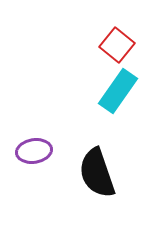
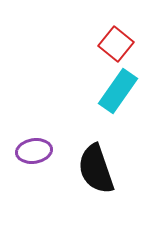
red square: moved 1 px left, 1 px up
black semicircle: moved 1 px left, 4 px up
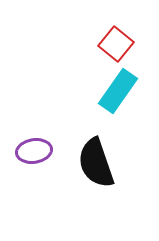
black semicircle: moved 6 px up
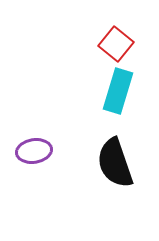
cyan rectangle: rotated 18 degrees counterclockwise
black semicircle: moved 19 px right
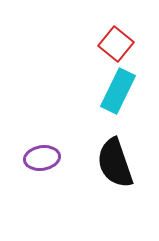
cyan rectangle: rotated 9 degrees clockwise
purple ellipse: moved 8 px right, 7 px down
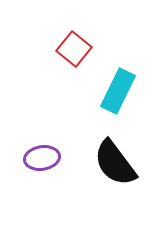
red square: moved 42 px left, 5 px down
black semicircle: rotated 18 degrees counterclockwise
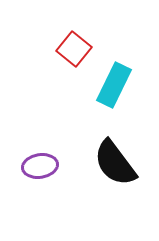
cyan rectangle: moved 4 px left, 6 px up
purple ellipse: moved 2 px left, 8 px down
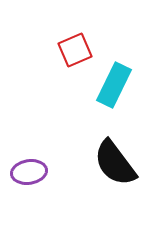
red square: moved 1 px right, 1 px down; rotated 28 degrees clockwise
purple ellipse: moved 11 px left, 6 px down
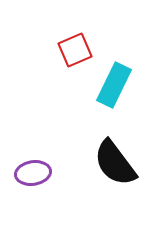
purple ellipse: moved 4 px right, 1 px down
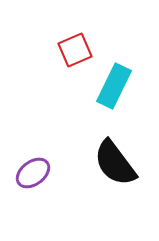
cyan rectangle: moved 1 px down
purple ellipse: rotated 28 degrees counterclockwise
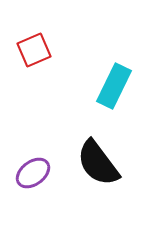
red square: moved 41 px left
black semicircle: moved 17 px left
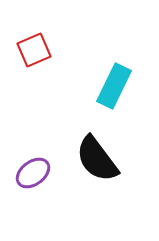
black semicircle: moved 1 px left, 4 px up
